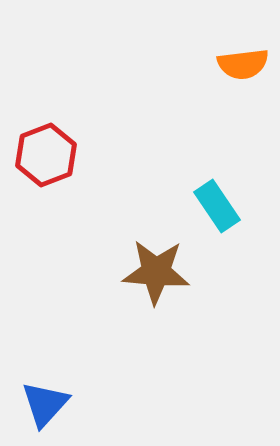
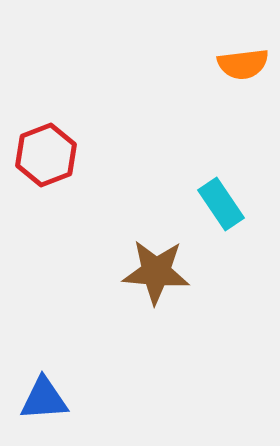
cyan rectangle: moved 4 px right, 2 px up
blue triangle: moved 1 px left, 5 px up; rotated 44 degrees clockwise
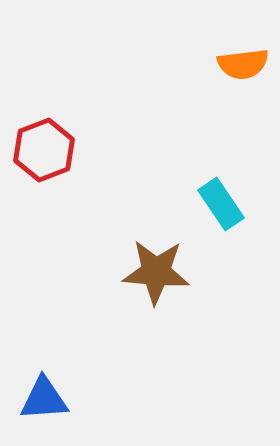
red hexagon: moved 2 px left, 5 px up
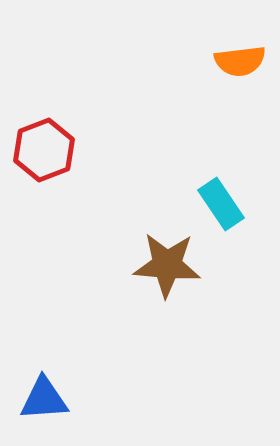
orange semicircle: moved 3 px left, 3 px up
brown star: moved 11 px right, 7 px up
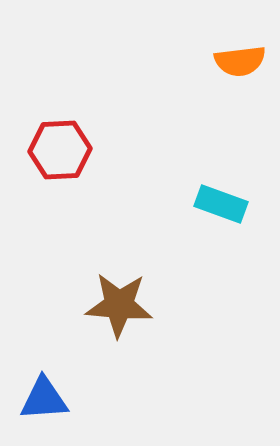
red hexagon: moved 16 px right; rotated 18 degrees clockwise
cyan rectangle: rotated 36 degrees counterclockwise
brown star: moved 48 px left, 40 px down
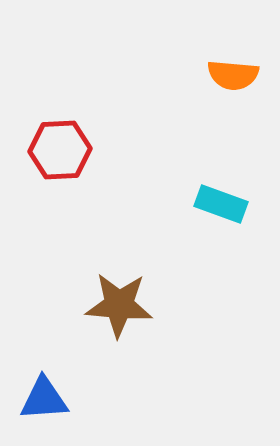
orange semicircle: moved 7 px left, 14 px down; rotated 12 degrees clockwise
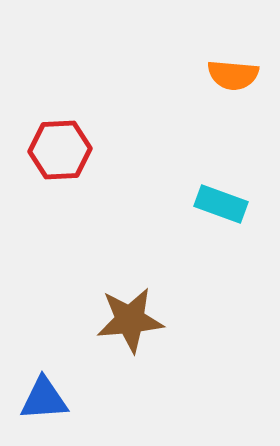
brown star: moved 11 px right, 15 px down; rotated 10 degrees counterclockwise
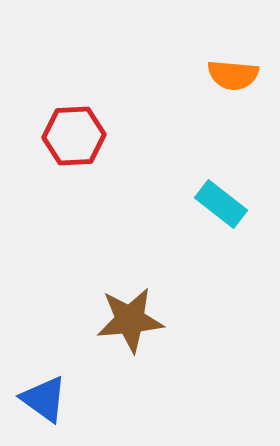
red hexagon: moved 14 px right, 14 px up
cyan rectangle: rotated 18 degrees clockwise
blue triangle: rotated 40 degrees clockwise
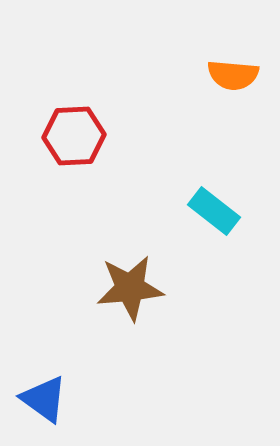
cyan rectangle: moved 7 px left, 7 px down
brown star: moved 32 px up
